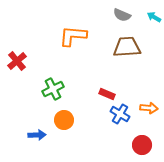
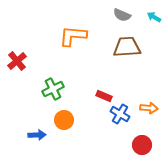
red rectangle: moved 3 px left, 2 px down
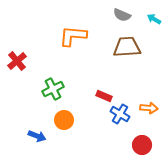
cyan arrow: moved 2 px down
blue arrow: moved 1 px down; rotated 24 degrees clockwise
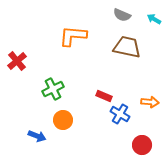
brown trapezoid: rotated 16 degrees clockwise
orange arrow: moved 1 px right, 6 px up
orange circle: moved 1 px left
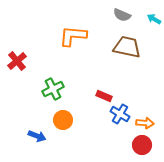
orange arrow: moved 5 px left, 21 px down
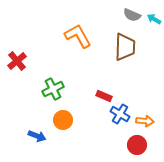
gray semicircle: moved 10 px right
orange L-shape: moved 5 px right; rotated 56 degrees clockwise
brown trapezoid: moved 2 px left; rotated 80 degrees clockwise
orange arrow: moved 2 px up
red circle: moved 5 px left
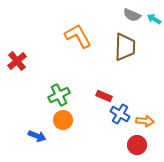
green cross: moved 6 px right, 6 px down
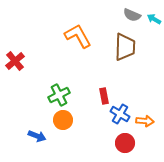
red cross: moved 2 px left
red rectangle: rotated 56 degrees clockwise
red circle: moved 12 px left, 2 px up
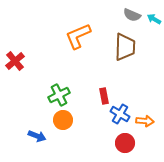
orange L-shape: rotated 84 degrees counterclockwise
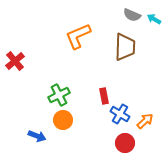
orange arrow: rotated 48 degrees counterclockwise
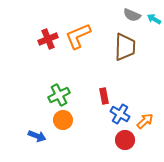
red cross: moved 33 px right, 22 px up; rotated 18 degrees clockwise
red circle: moved 3 px up
